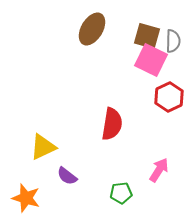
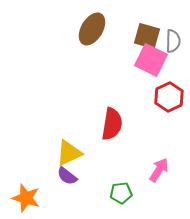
yellow triangle: moved 26 px right, 6 px down
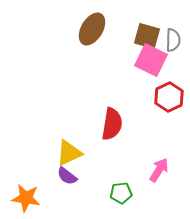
gray semicircle: moved 1 px up
orange star: rotated 8 degrees counterclockwise
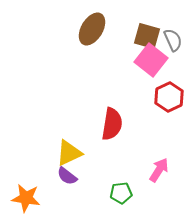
gray semicircle: rotated 25 degrees counterclockwise
pink square: rotated 12 degrees clockwise
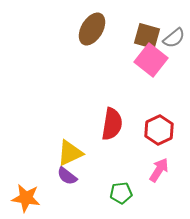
gray semicircle: moved 1 px right, 2 px up; rotated 75 degrees clockwise
red hexagon: moved 10 px left, 33 px down
yellow triangle: moved 1 px right
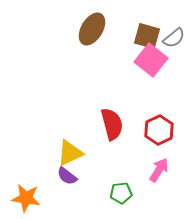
red semicircle: rotated 24 degrees counterclockwise
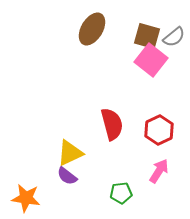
gray semicircle: moved 1 px up
pink arrow: moved 1 px down
